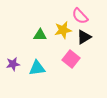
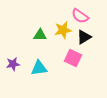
pink semicircle: rotated 12 degrees counterclockwise
pink square: moved 2 px right, 1 px up; rotated 12 degrees counterclockwise
cyan triangle: moved 2 px right
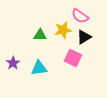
purple star: moved 1 px up; rotated 24 degrees counterclockwise
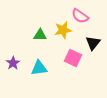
black triangle: moved 9 px right, 6 px down; rotated 21 degrees counterclockwise
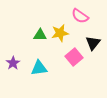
yellow star: moved 3 px left, 3 px down
pink square: moved 1 px right, 1 px up; rotated 24 degrees clockwise
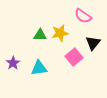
pink semicircle: moved 3 px right
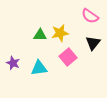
pink semicircle: moved 7 px right
pink square: moved 6 px left
purple star: rotated 16 degrees counterclockwise
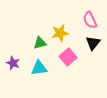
pink semicircle: moved 4 px down; rotated 30 degrees clockwise
green triangle: moved 8 px down; rotated 16 degrees counterclockwise
